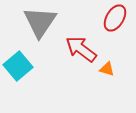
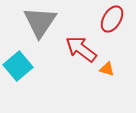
red ellipse: moved 3 px left, 1 px down
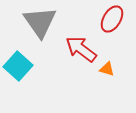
gray triangle: rotated 9 degrees counterclockwise
cyan square: rotated 8 degrees counterclockwise
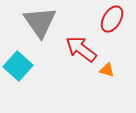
orange triangle: moved 1 px down
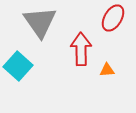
red ellipse: moved 1 px right, 1 px up
red arrow: rotated 52 degrees clockwise
orange triangle: rotated 21 degrees counterclockwise
